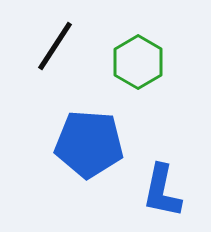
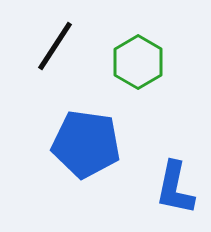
blue pentagon: moved 3 px left; rotated 4 degrees clockwise
blue L-shape: moved 13 px right, 3 px up
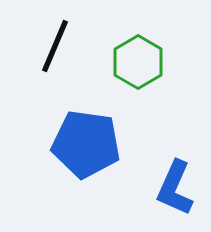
black line: rotated 10 degrees counterclockwise
blue L-shape: rotated 12 degrees clockwise
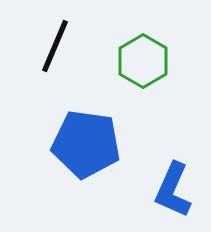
green hexagon: moved 5 px right, 1 px up
blue L-shape: moved 2 px left, 2 px down
